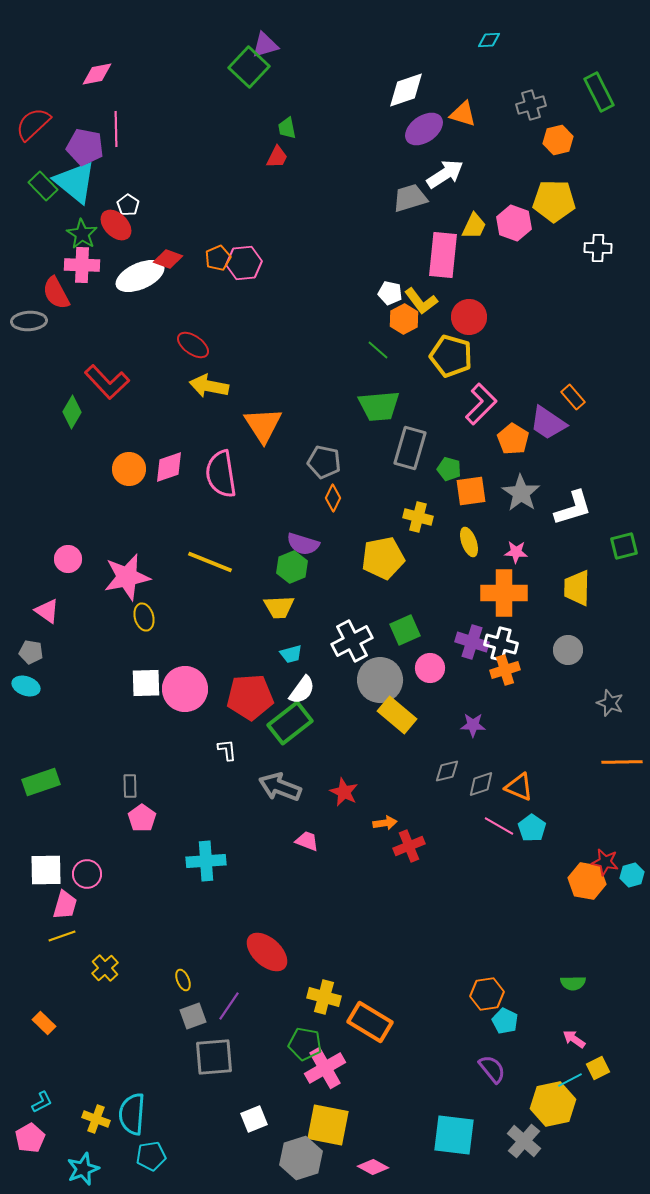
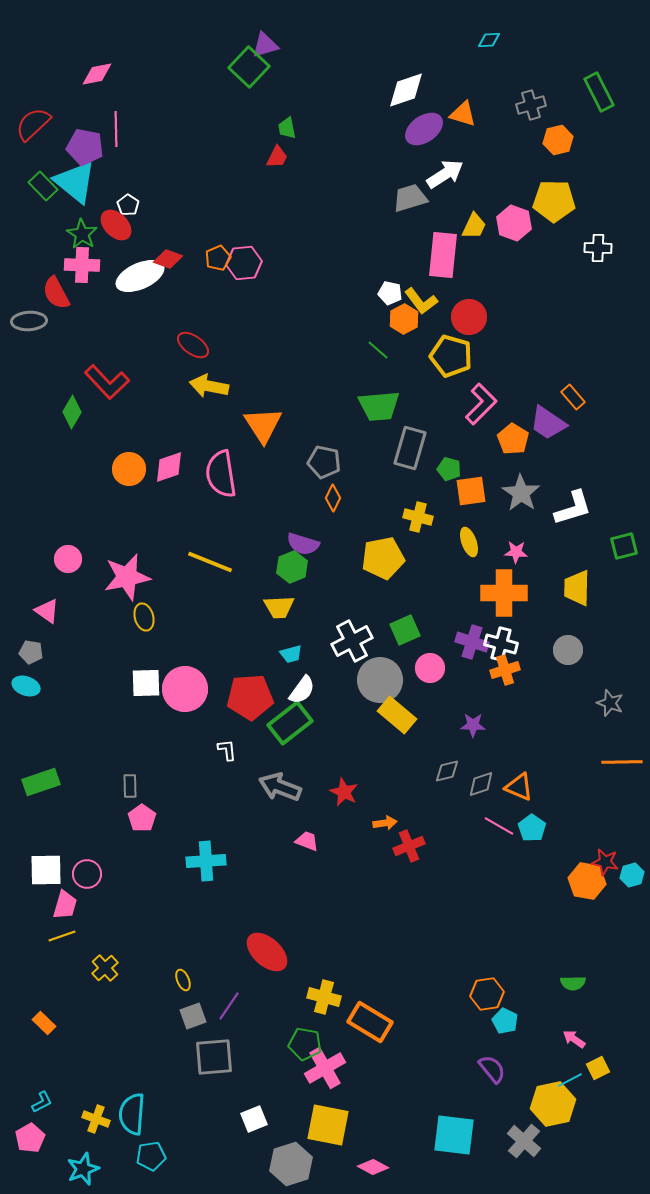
gray hexagon at (301, 1158): moved 10 px left, 6 px down
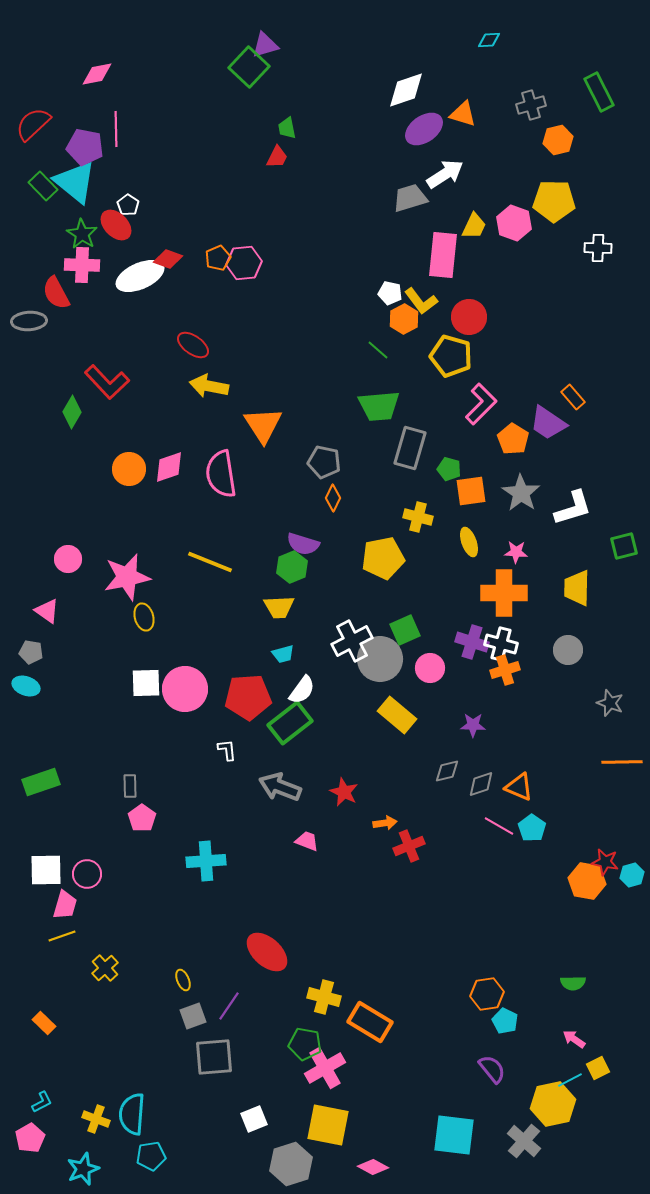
cyan trapezoid at (291, 654): moved 8 px left
gray circle at (380, 680): moved 21 px up
red pentagon at (250, 697): moved 2 px left
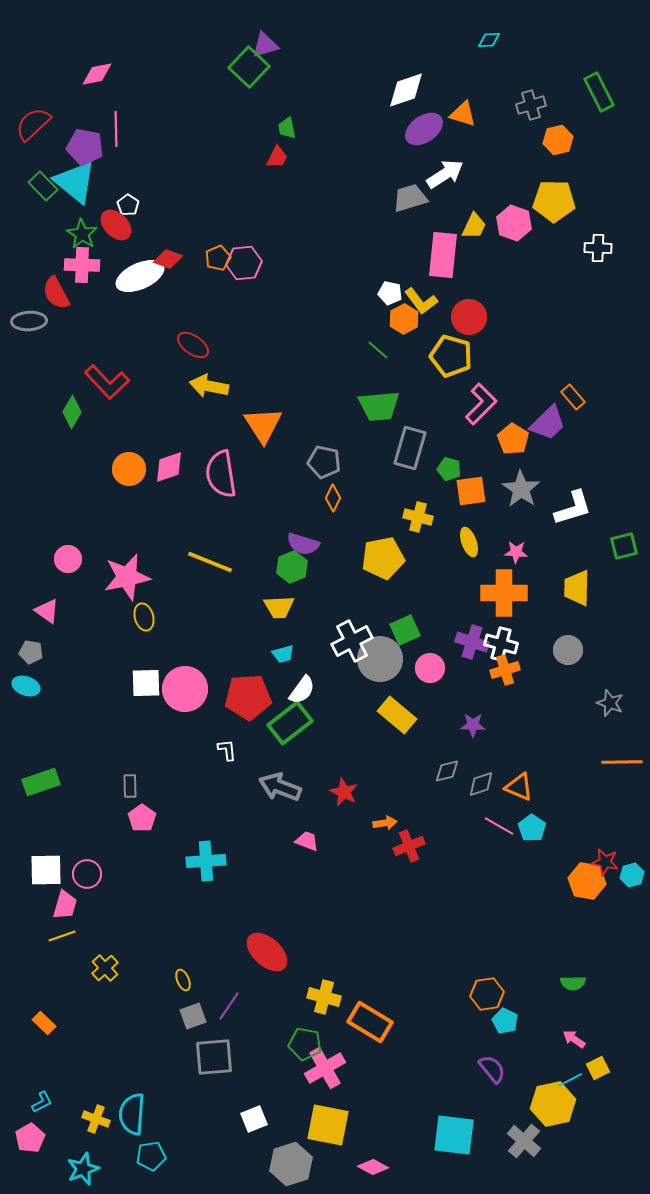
purple trapezoid at (548, 423): rotated 78 degrees counterclockwise
gray star at (521, 493): moved 4 px up
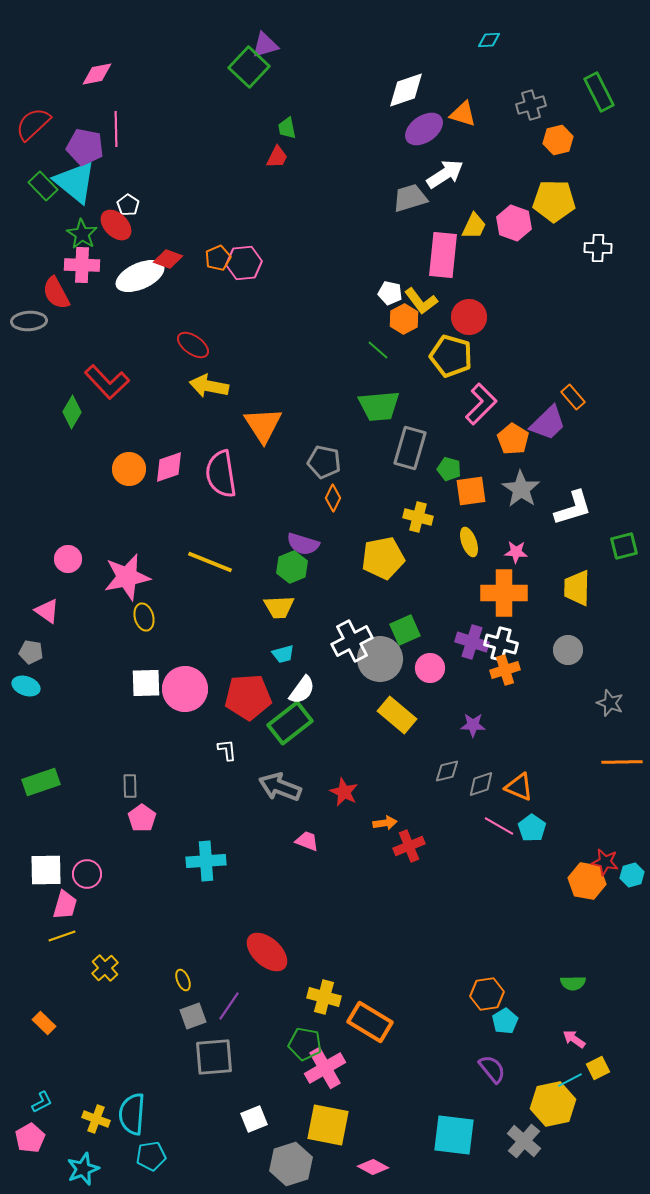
cyan pentagon at (505, 1021): rotated 15 degrees clockwise
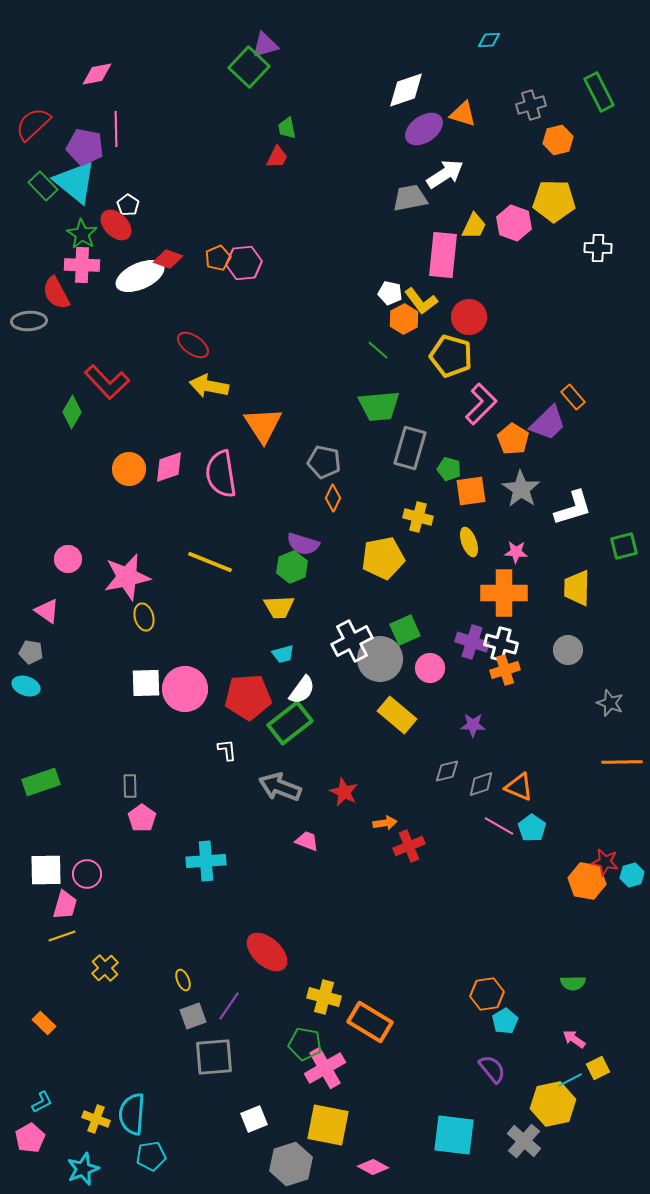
gray trapezoid at (410, 198): rotated 6 degrees clockwise
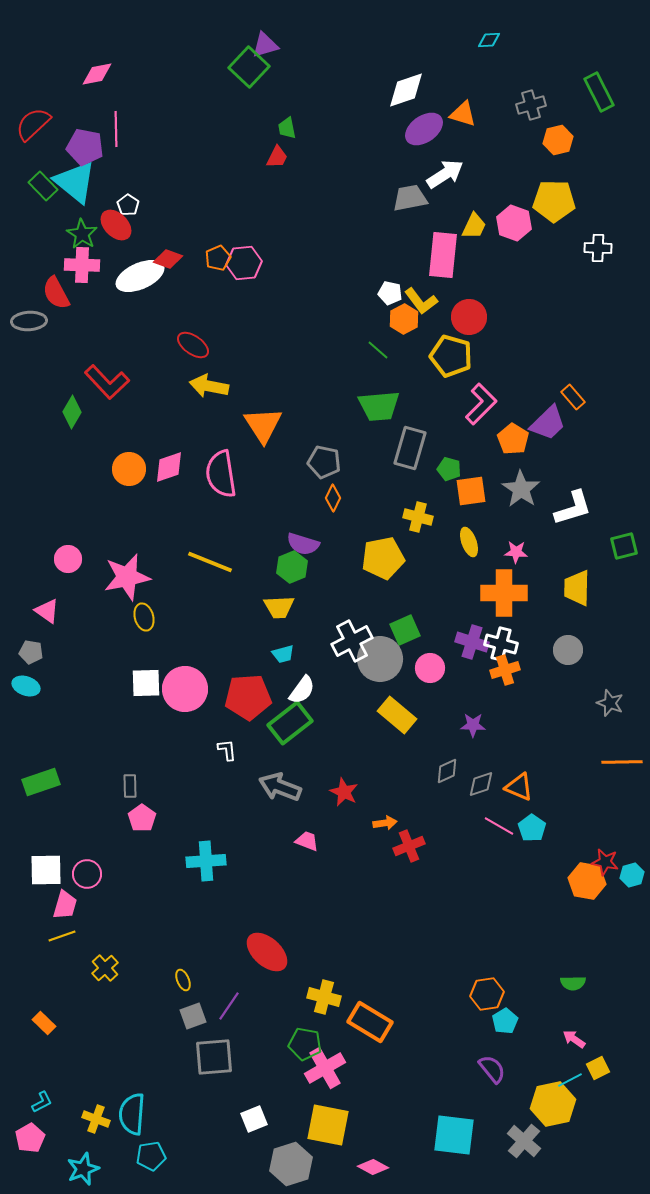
gray diamond at (447, 771): rotated 12 degrees counterclockwise
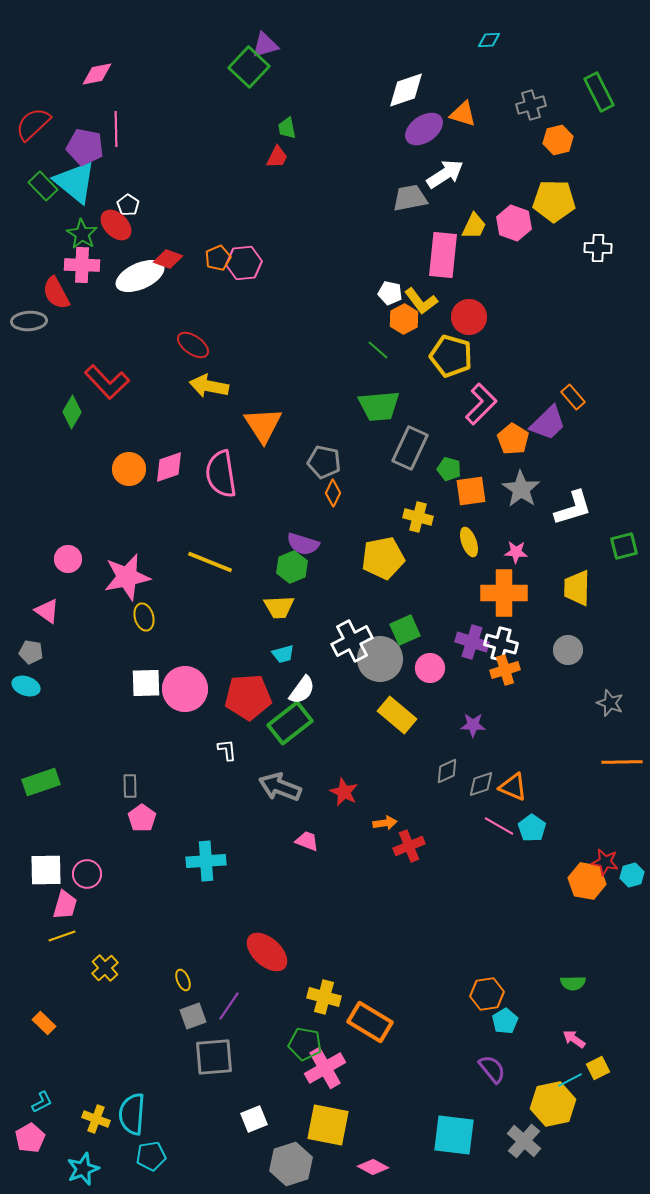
gray rectangle at (410, 448): rotated 9 degrees clockwise
orange diamond at (333, 498): moved 5 px up
orange triangle at (519, 787): moved 6 px left
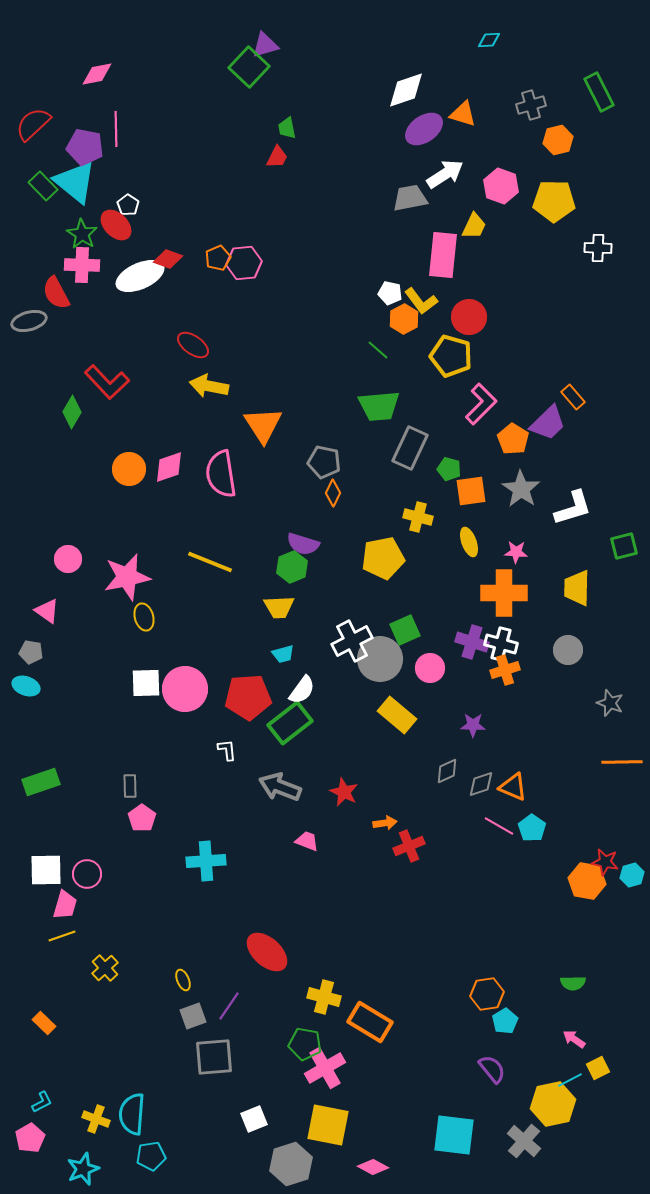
pink hexagon at (514, 223): moved 13 px left, 37 px up
gray ellipse at (29, 321): rotated 12 degrees counterclockwise
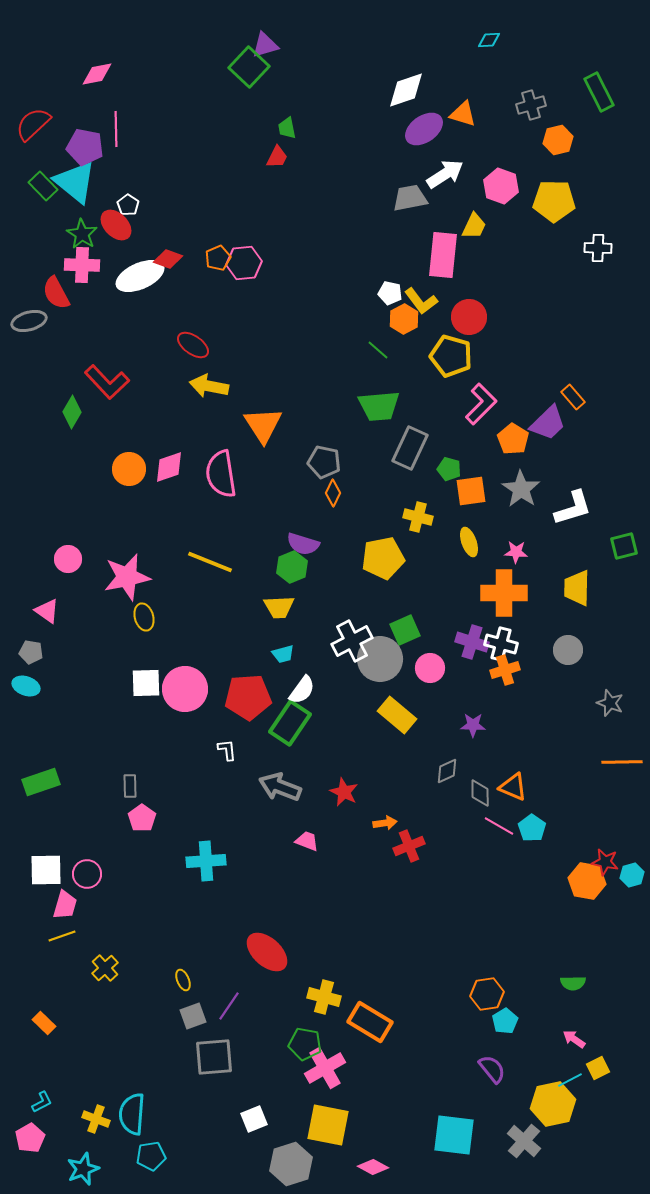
green rectangle at (290, 723): rotated 18 degrees counterclockwise
gray diamond at (481, 784): moved 1 px left, 9 px down; rotated 72 degrees counterclockwise
